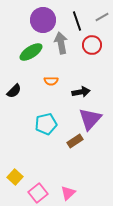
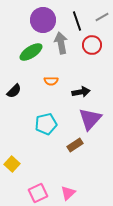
brown rectangle: moved 4 px down
yellow square: moved 3 px left, 13 px up
pink square: rotated 12 degrees clockwise
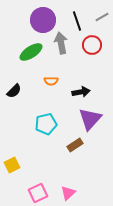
yellow square: moved 1 px down; rotated 21 degrees clockwise
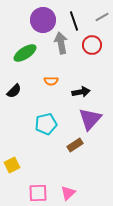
black line: moved 3 px left
green ellipse: moved 6 px left, 1 px down
pink square: rotated 24 degrees clockwise
